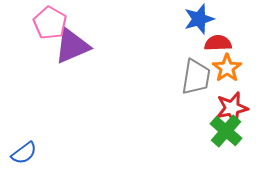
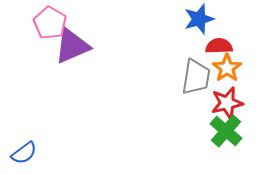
red semicircle: moved 1 px right, 3 px down
red star: moved 5 px left, 5 px up
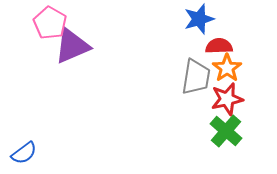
red star: moved 4 px up
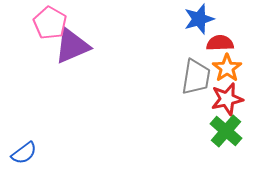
red semicircle: moved 1 px right, 3 px up
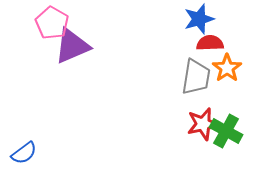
pink pentagon: moved 2 px right
red semicircle: moved 10 px left
red star: moved 24 px left, 25 px down
green cross: rotated 12 degrees counterclockwise
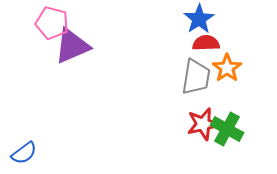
blue star: rotated 16 degrees counterclockwise
pink pentagon: rotated 16 degrees counterclockwise
red semicircle: moved 4 px left
green cross: moved 1 px right, 2 px up
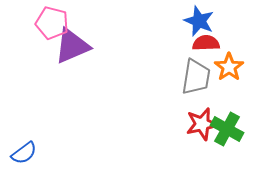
blue star: moved 2 px down; rotated 16 degrees counterclockwise
orange star: moved 2 px right, 1 px up
red star: moved 1 px left
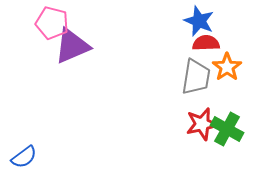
orange star: moved 2 px left
blue semicircle: moved 4 px down
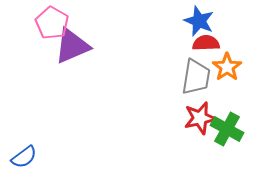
pink pentagon: rotated 16 degrees clockwise
red star: moved 2 px left, 6 px up
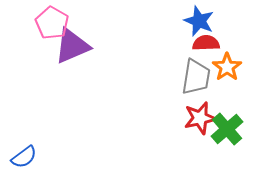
green cross: rotated 20 degrees clockwise
